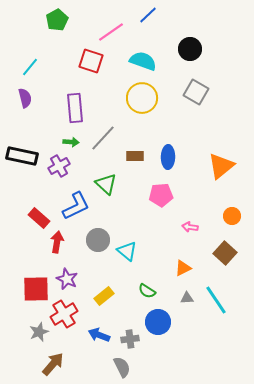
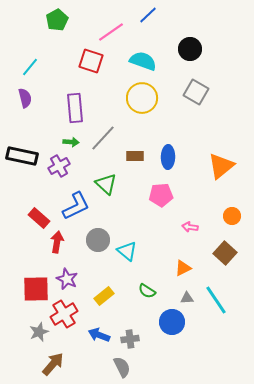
blue circle at (158, 322): moved 14 px right
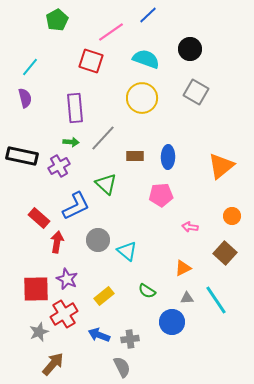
cyan semicircle at (143, 61): moved 3 px right, 2 px up
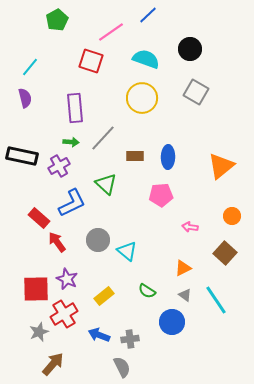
blue L-shape at (76, 206): moved 4 px left, 3 px up
red arrow at (57, 242): rotated 45 degrees counterclockwise
gray triangle at (187, 298): moved 2 px left, 3 px up; rotated 40 degrees clockwise
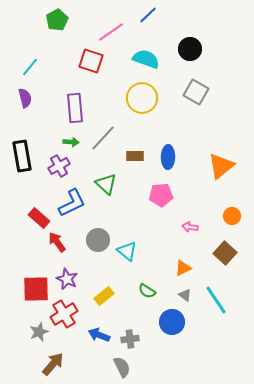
black rectangle at (22, 156): rotated 68 degrees clockwise
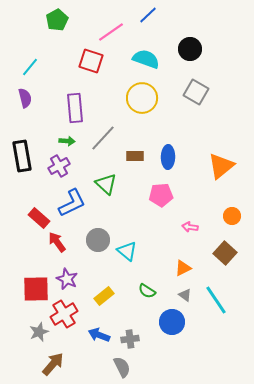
green arrow at (71, 142): moved 4 px left, 1 px up
